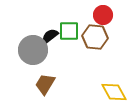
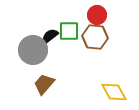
red circle: moved 6 px left
brown trapezoid: moved 1 px left; rotated 10 degrees clockwise
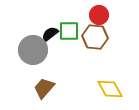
red circle: moved 2 px right
black semicircle: moved 2 px up
brown trapezoid: moved 4 px down
yellow diamond: moved 4 px left, 3 px up
